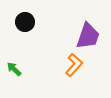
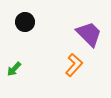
purple trapezoid: moved 1 px right, 2 px up; rotated 64 degrees counterclockwise
green arrow: rotated 91 degrees counterclockwise
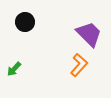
orange L-shape: moved 5 px right
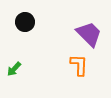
orange L-shape: rotated 40 degrees counterclockwise
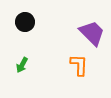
purple trapezoid: moved 3 px right, 1 px up
green arrow: moved 8 px right, 4 px up; rotated 14 degrees counterclockwise
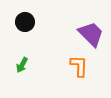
purple trapezoid: moved 1 px left, 1 px down
orange L-shape: moved 1 px down
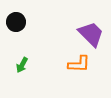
black circle: moved 9 px left
orange L-shape: moved 2 px up; rotated 90 degrees clockwise
